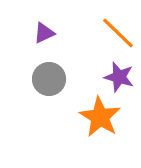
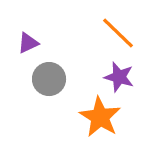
purple triangle: moved 16 px left, 10 px down
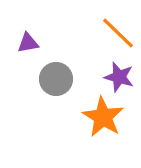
purple triangle: rotated 15 degrees clockwise
gray circle: moved 7 px right
orange star: moved 3 px right
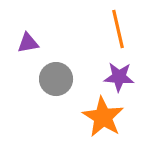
orange line: moved 4 px up; rotated 33 degrees clockwise
purple star: rotated 12 degrees counterclockwise
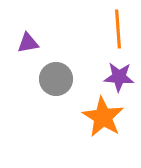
orange line: rotated 9 degrees clockwise
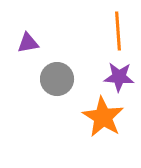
orange line: moved 2 px down
gray circle: moved 1 px right
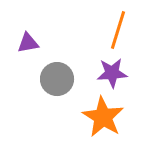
orange line: moved 1 px up; rotated 21 degrees clockwise
purple star: moved 7 px left, 4 px up; rotated 8 degrees counterclockwise
